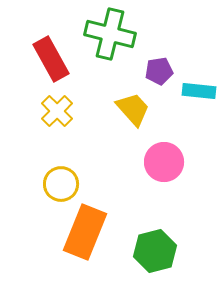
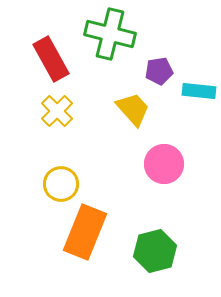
pink circle: moved 2 px down
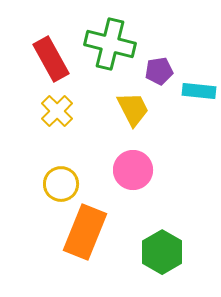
green cross: moved 10 px down
yellow trapezoid: rotated 15 degrees clockwise
pink circle: moved 31 px left, 6 px down
green hexagon: moved 7 px right, 1 px down; rotated 15 degrees counterclockwise
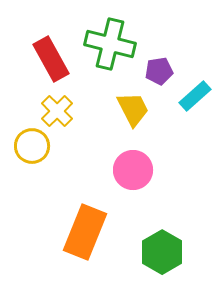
cyan rectangle: moved 4 px left, 5 px down; rotated 48 degrees counterclockwise
yellow circle: moved 29 px left, 38 px up
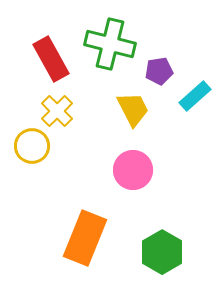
orange rectangle: moved 6 px down
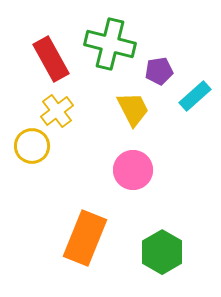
yellow cross: rotated 8 degrees clockwise
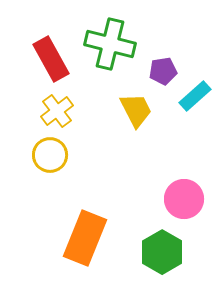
purple pentagon: moved 4 px right
yellow trapezoid: moved 3 px right, 1 px down
yellow circle: moved 18 px right, 9 px down
pink circle: moved 51 px right, 29 px down
